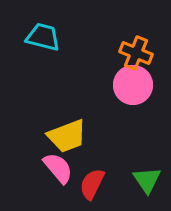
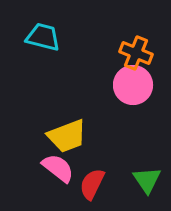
pink semicircle: rotated 12 degrees counterclockwise
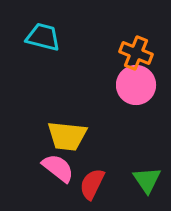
pink circle: moved 3 px right
yellow trapezoid: rotated 27 degrees clockwise
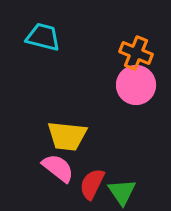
green triangle: moved 25 px left, 12 px down
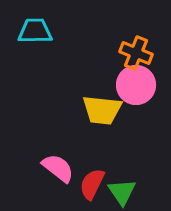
cyan trapezoid: moved 8 px left, 6 px up; rotated 15 degrees counterclockwise
yellow trapezoid: moved 35 px right, 26 px up
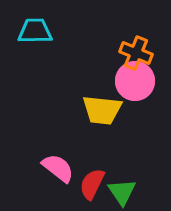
pink circle: moved 1 px left, 4 px up
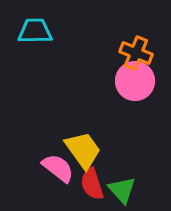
yellow trapezoid: moved 19 px left, 40 px down; rotated 132 degrees counterclockwise
red semicircle: rotated 44 degrees counterclockwise
green triangle: moved 2 px up; rotated 8 degrees counterclockwise
